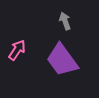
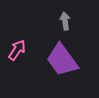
gray arrow: rotated 12 degrees clockwise
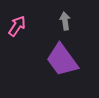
pink arrow: moved 24 px up
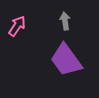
purple trapezoid: moved 4 px right
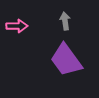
pink arrow: rotated 55 degrees clockwise
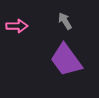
gray arrow: rotated 24 degrees counterclockwise
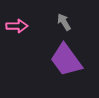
gray arrow: moved 1 px left, 1 px down
